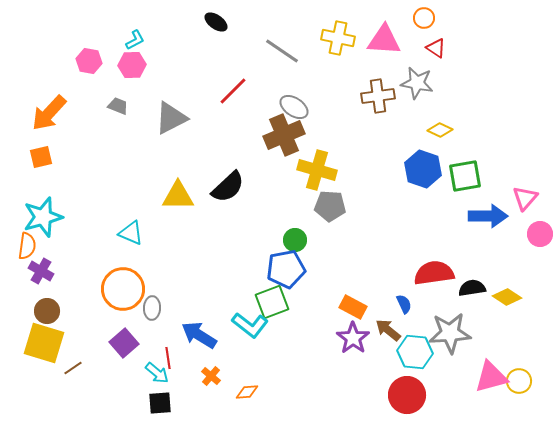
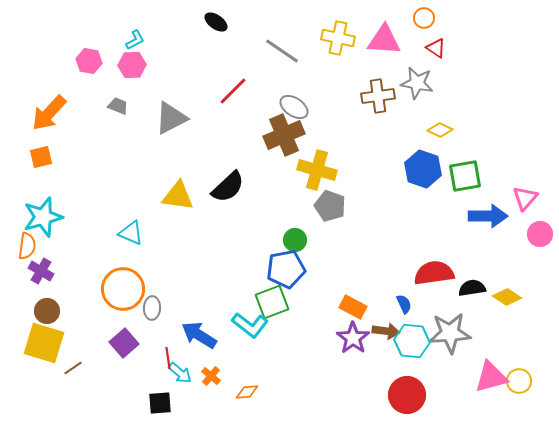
yellow triangle at (178, 196): rotated 8 degrees clockwise
gray pentagon at (330, 206): rotated 16 degrees clockwise
brown arrow at (388, 330): moved 2 px left, 1 px down; rotated 148 degrees clockwise
cyan hexagon at (415, 352): moved 3 px left, 11 px up
cyan arrow at (157, 373): moved 23 px right
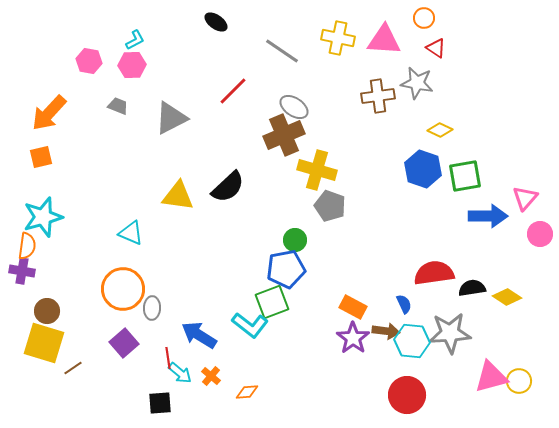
purple cross at (41, 271): moved 19 px left; rotated 20 degrees counterclockwise
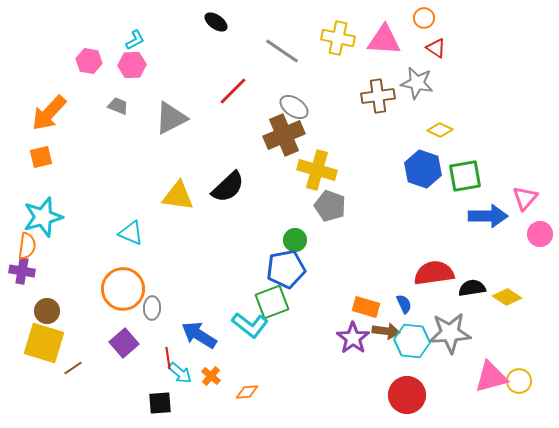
orange rectangle at (353, 307): moved 13 px right; rotated 12 degrees counterclockwise
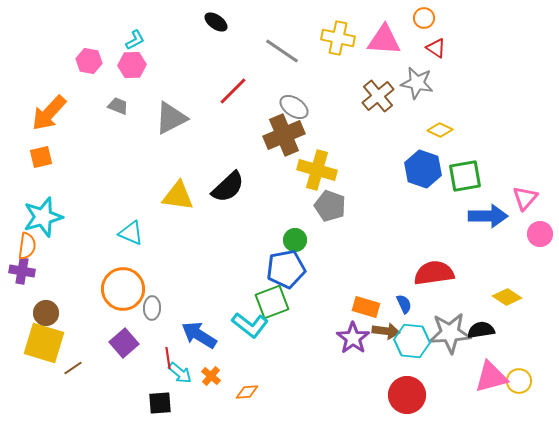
brown cross at (378, 96): rotated 32 degrees counterclockwise
black semicircle at (472, 288): moved 9 px right, 42 px down
brown circle at (47, 311): moved 1 px left, 2 px down
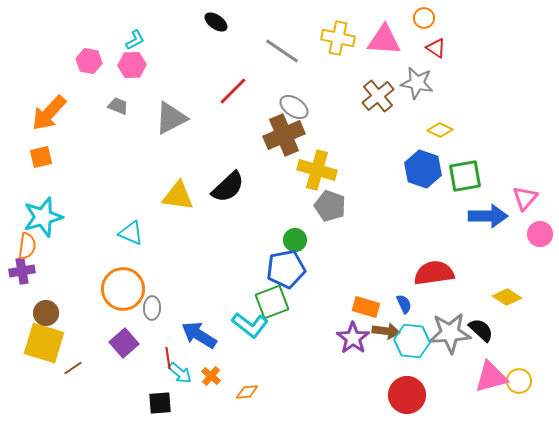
purple cross at (22, 271): rotated 20 degrees counterclockwise
black semicircle at (481, 330): rotated 52 degrees clockwise
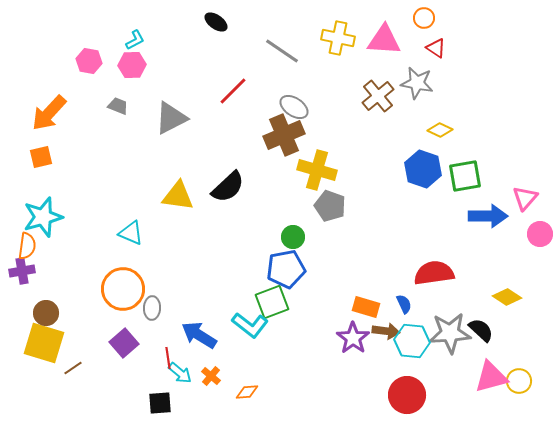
green circle at (295, 240): moved 2 px left, 3 px up
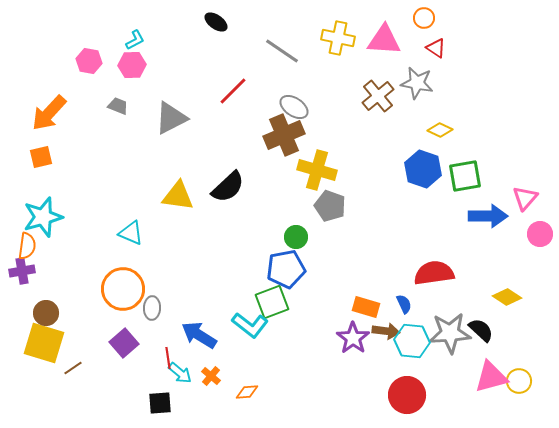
green circle at (293, 237): moved 3 px right
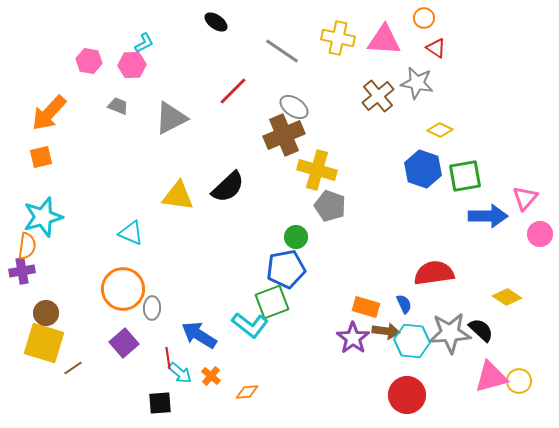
cyan L-shape at (135, 40): moved 9 px right, 3 px down
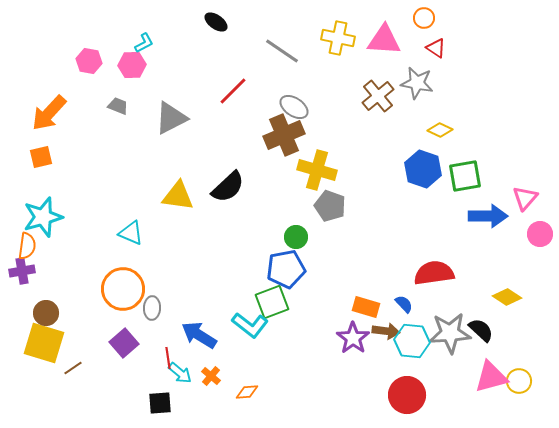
blue semicircle at (404, 304): rotated 18 degrees counterclockwise
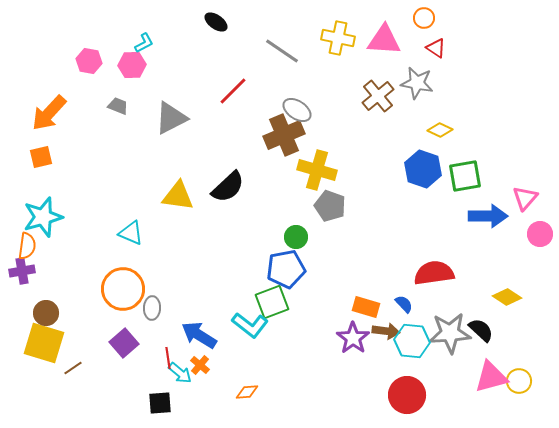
gray ellipse at (294, 107): moved 3 px right, 3 px down
orange cross at (211, 376): moved 11 px left, 11 px up
